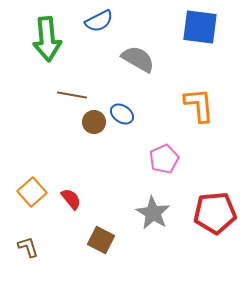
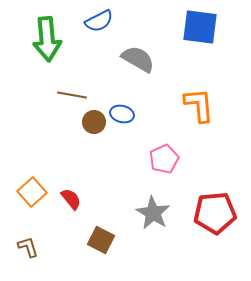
blue ellipse: rotated 20 degrees counterclockwise
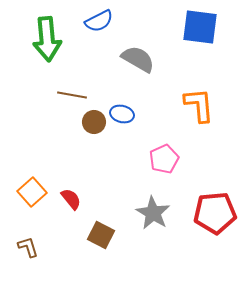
brown square: moved 5 px up
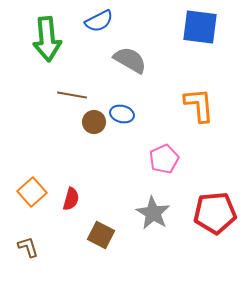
gray semicircle: moved 8 px left, 1 px down
red semicircle: rotated 55 degrees clockwise
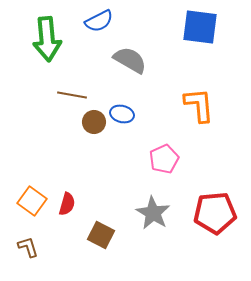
orange square: moved 9 px down; rotated 12 degrees counterclockwise
red semicircle: moved 4 px left, 5 px down
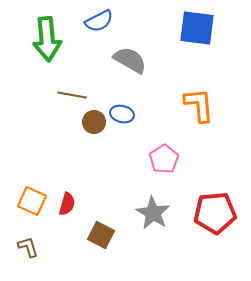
blue square: moved 3 px left, 1 px down
pink pentagon: rotated 8 degrees counterclockwise
orange square: rotated 12 degrees counterclockwise
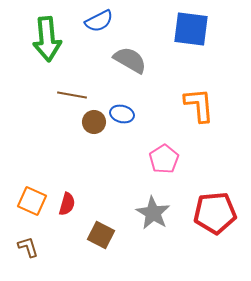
blue square: moved 6 px left, 1 px down
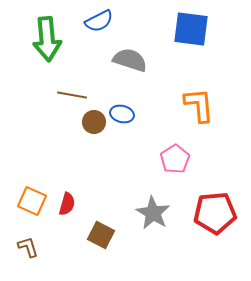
gray semicircle: rotated 12 degrees counterclockwise
pink pentagon: moved 11 px right
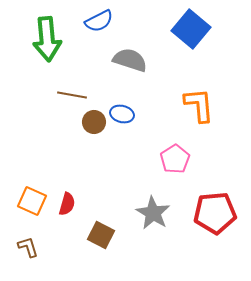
blue square: rotated 33 degrees clockwise
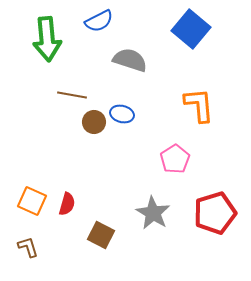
red pentagon: rotated 12 degrees counterclockwise
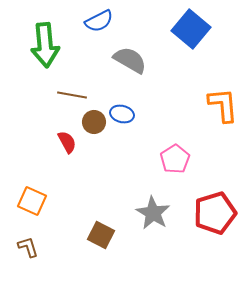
green arrow: moved 2 px left, 6 px down
gray semicircle: rotated 12 degrees clockwise
orange L-shape: moved 24 px right
red semicircle: moved 62 px up; rotated 45 degrees counterclockwise
